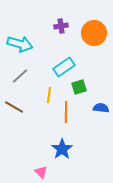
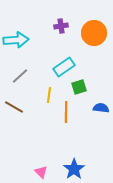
cyan arrow: moved 4 px left, 4 px up; rotated 20 degrees counterclockwise
blue star: moved 12 px right, 20 px down
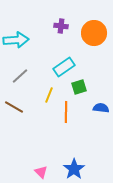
purple cross: rotated 16 degrees clockwise
yellow line: rotated 14 degrees clockwise
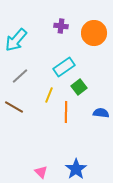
cyan arrow: rotated 135 degrees clockwise
green square: rotated 21 degrees counterclockwise
blue semicircle: moved 5 px down
blue star: moved 2 px right
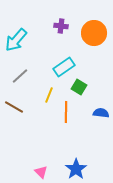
green square: rotated 21 degrees counterclockwise
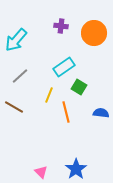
orange line: rotated 15 degrees counterclockwise
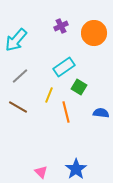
purple cross: rotated 32 degrees counterclockwise
brown line: moved 4 px right
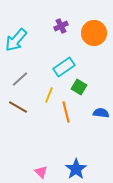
gray line: moved 3 px down
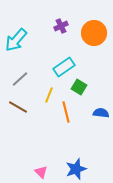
blue star: rotated 15 degrees clockwise
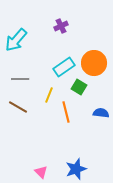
orange circle: moved 30 px down
gray line: rotated 42 degrees clockwise
